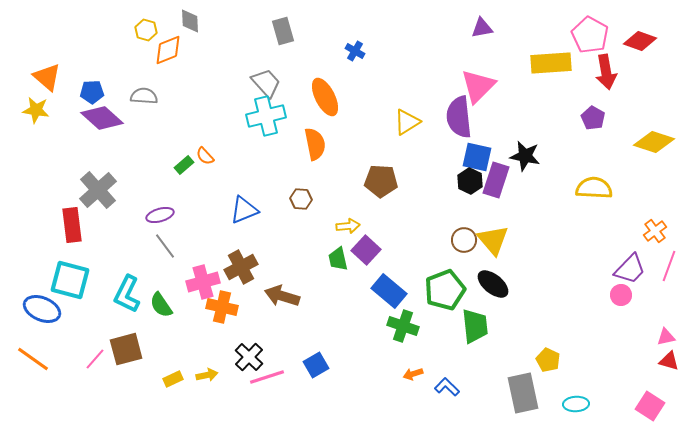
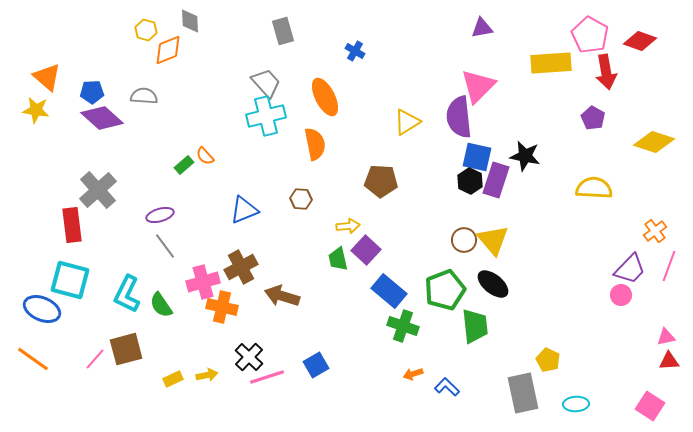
red triangle at (669, 361): rotated 20 degrees counterclockwise
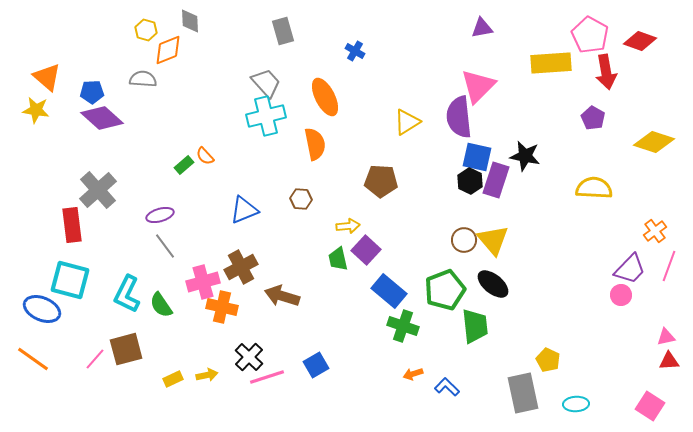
gray semicircle at (144, 96): moved 1 px left, 17 px up
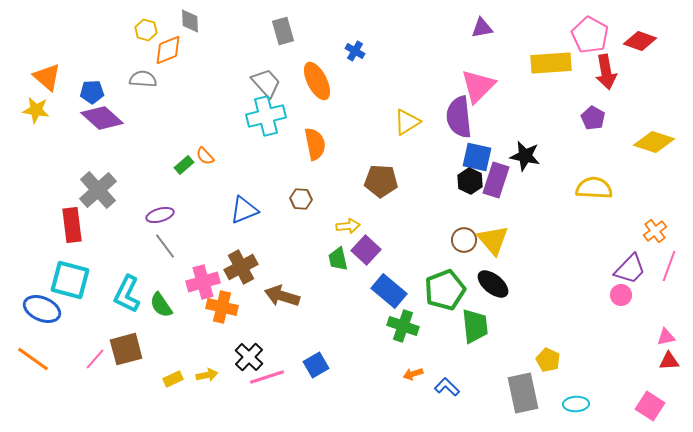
orange ellipse at (325, 97): moved 8 px left, 16 px up
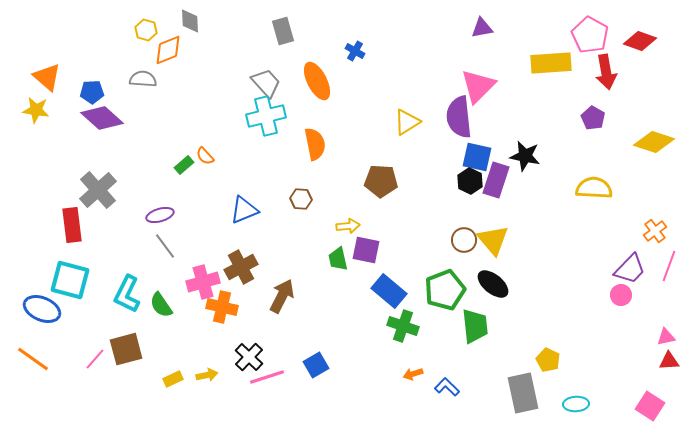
purple square at (366, 250): rotated 32 degrees counterclockwise
brown arrow at (282, 296): rotated 100 degrees clockwise
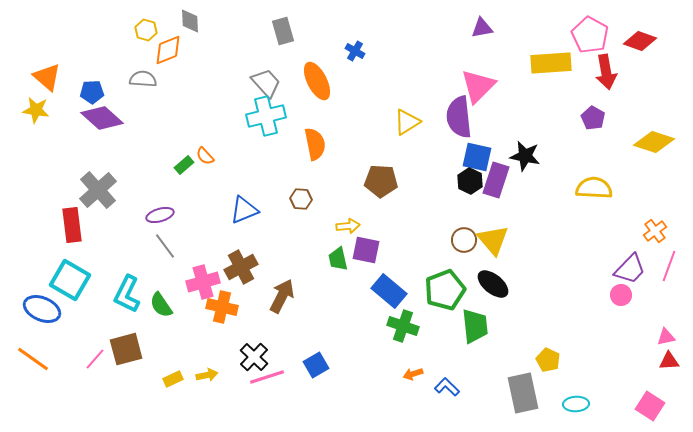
cyan square at (70, 280): rotated 15 degrees clockwise
black cross at (249, 357): moved 5 px right
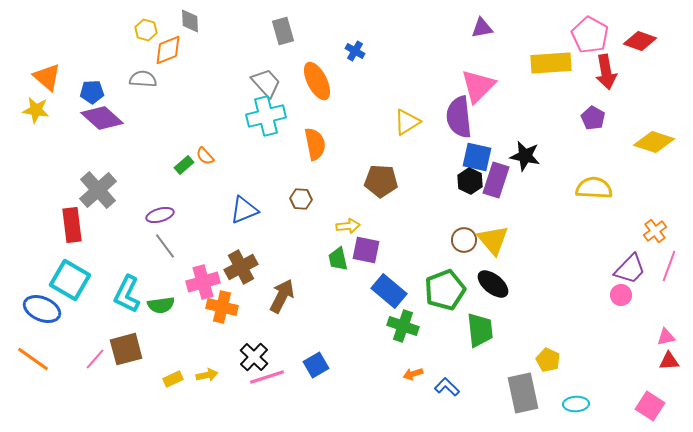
green semicircle at (161, 305): rotated 64 degrees counterclockwise
green trapezoid at (475, 326): moved 5 px right, 4 px down
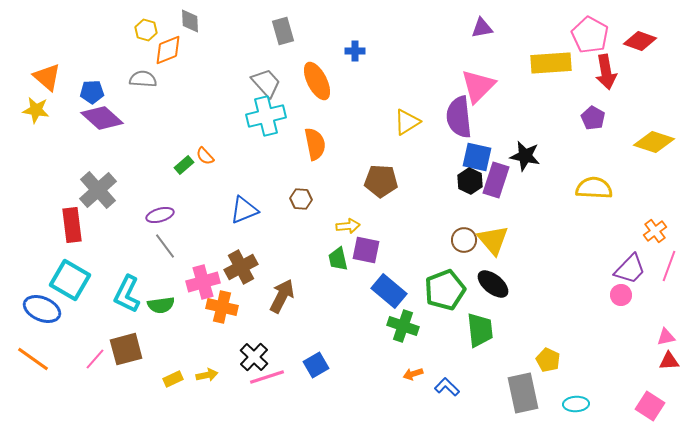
blue cross at (355, 51): rotated 30 degrees counterclockwise
